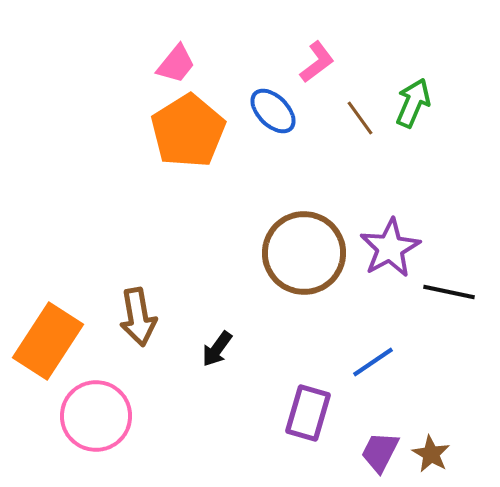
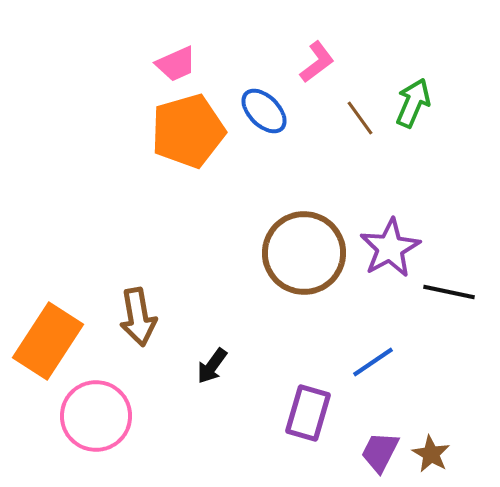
pink trapezoid: rotated 27 degrees clockwise
blue ellipse: moved 9 px left
orange pentagon: rotated 16 degrees clockwise
black arrow: moved 5 px left, 17 px down
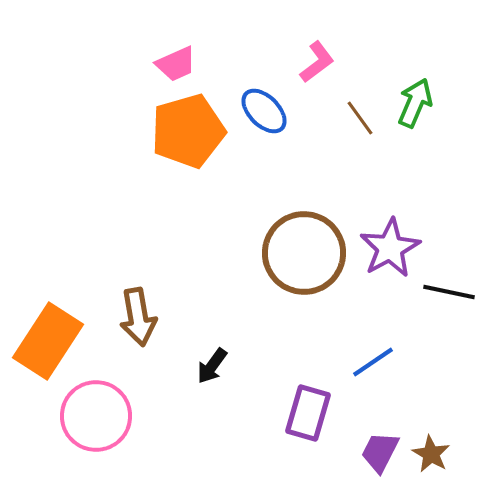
green arrow: moved 2 px right
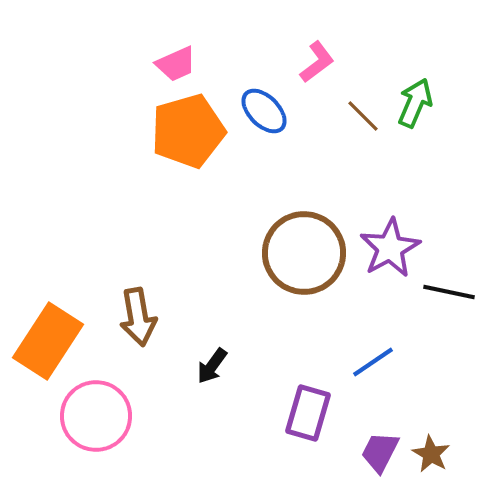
brown line: moved 3 px right, 2 px up; rotated 9 degrees counterclockwise
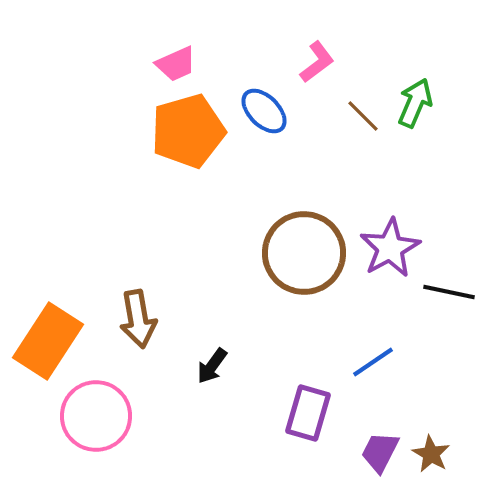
brown arrow: moved 2 px down
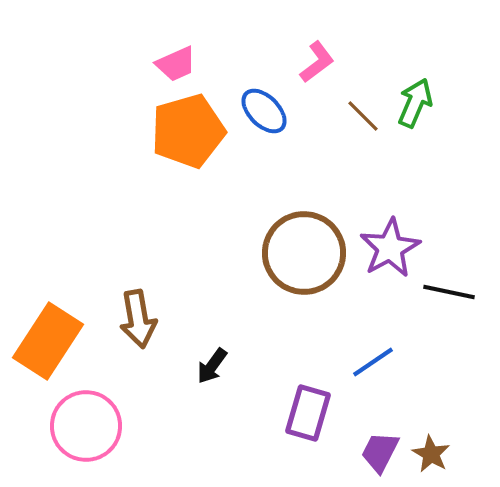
pink circle: moved 10 px left, 10 px down
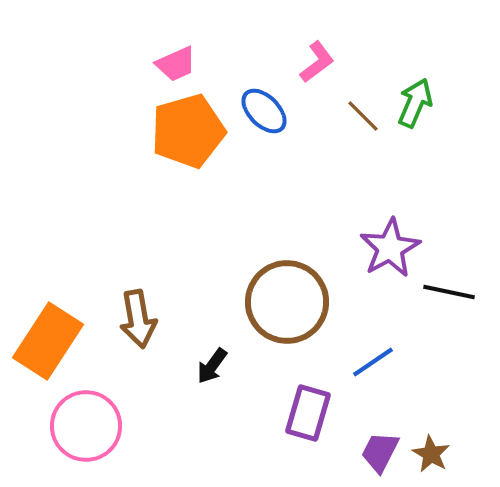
brown circle: moved 17 px left, 49 px down
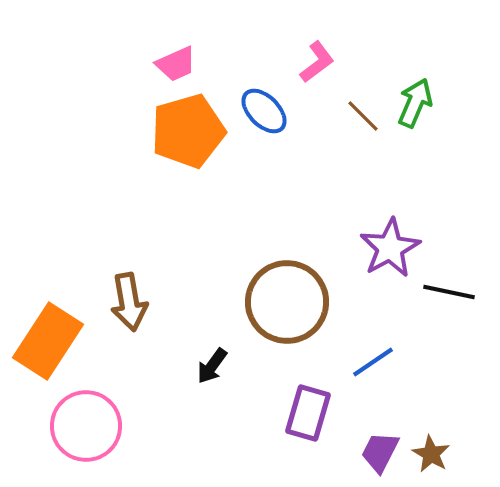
brown arrow: moved 9 px left, 17 px up
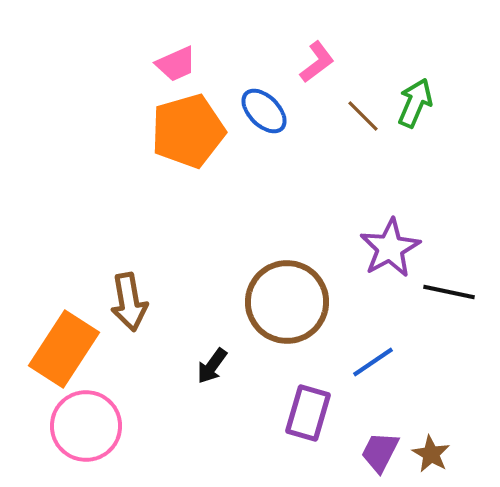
orange rectangle: moved 16 px right, 8 px down
